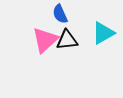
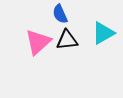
pink triangle: moved 7 px left, 2 px down
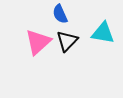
cyan triangle: rotated 40 degrees clockwise
black triangle: moved 1 px down; rotated 40 degrees counterclockwise
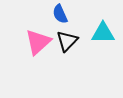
cyan triangle: rotated 10 degrees counterclockwise
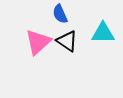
black triangle: rotated 40 degrees counterclockwise
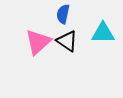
blue semicircle: moved 3 px right; rotated 36 degrees clockwise
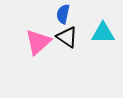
black triangle: moved 4 px up
